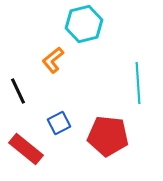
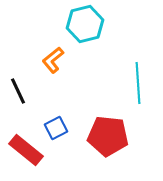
cyan hexagon: moved 1 px right
blue square: moved 3 px left, 5 px down
red rectangle: moved 1 px down
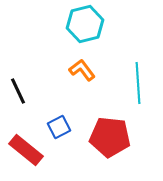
orange L-shape: moved 29 px right, 10 px down; rotated 92 degrees clockwise
blue square: moved 3 px right, 1 px up
red pentagon: moved 2 px right, 1 px down
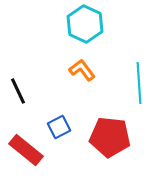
cyan hexagon: rotated 21 degrees counterclockwise
cyan line: moved 1 px right
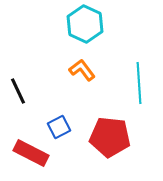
red rectangle: moved 5 px right, 3 px down; rotated 12 degrees counterclockwise
